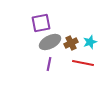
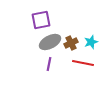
purple square: moved 3 px up
cyan star: moved 1 px right
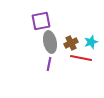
purple square: moved 1 px down
gray ellipse: rotated 75 degrees counterclockwise
red line: moved 2 px left, 5 px up
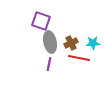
purple square: rotated 30 degrees clockwise
cyan star: moved 2 px right, 1 px down; rotated 16 degrees clockwise
red line: moved 2 px left
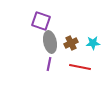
red line: moved 1 px right, 9 px down
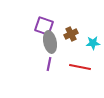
purple square: moved 3 px right, 5 px down
brown cross: moved 9 px up
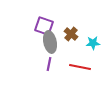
brown cross: rotated 24 degrees counterclockwise
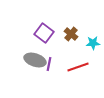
purple square: moved 7 px down; rotated 18 degrees clockwise
gray ellipse: moved 15 px left, 18 px down; rotated 60 degrees counterclockwise
red line: moved 2 px left; rotated 30 degrees counterclockwise
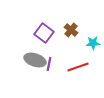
brown cross: moved 4 px up
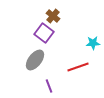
brown cross: moved 18 px left, 14 px up
gray ellipse: rotated 70 degrees counterclockwise
purple line: moved 22 px down; rotated 32 degrees counterclockwise
